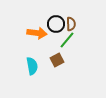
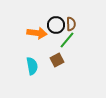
black circle: moved 1 px down
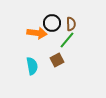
black circle: moved 4 px left, 2 px up
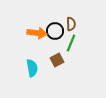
black circle: moved 3 px right, 8 px down
green line: moved 4 px right, 3 px down; rotated 18 degrees counterclockwise
cyan semicircle: moved 2 px down
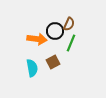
brown semicircle: moved 2 px left; rotated 24 degrees clockwise
orange arrow: moved 6 px down
brown square: moved 4 px left, 2 px down
